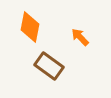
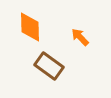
orange diamond: rotated 12 degrees counterclockwise
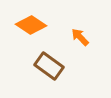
orange diamond: moved 1 px right, 2 px up; rotated 56 degrees counterclockwise
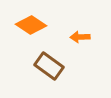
orange arrow: rotated 48 degrees counterclockwise
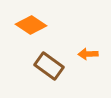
orange arrow: moved 8 px right, 17 px down
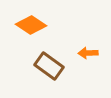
orange arrow: moved 1 px up
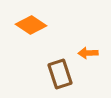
brown rectangle: moved 11 px right, 8 px down; rotated 36 degrees clockwise
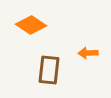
brown rectangle: moved 11 px left, 4 px up; rotated 24 degrees clockwise
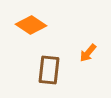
orange arrow: rotated 48 degrees counterclockwise
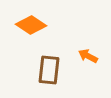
orange arrow: moved 3 px down; rotated 78 degrees clockwise
